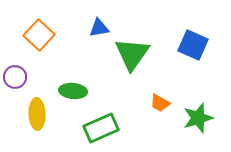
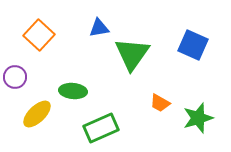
yellow ellipse: rotated 48 degrees clockwise
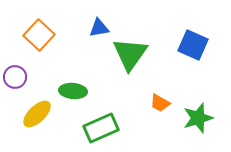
green triangle: moved 2 px left
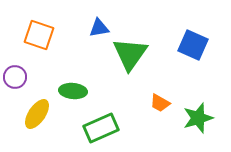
orange square: rotated 24 degrees counterclockwise
yellow ellipse: rotated 12 degrees counterclockwise
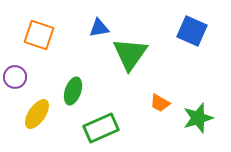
blue square: moved 1 px left, 14 px up
green ellipse: rotated 76 degrees counterclockwise
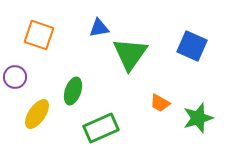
blue square: moved 15 px down
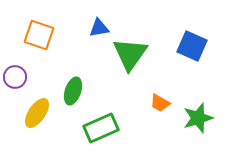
yellow ellipse: moved 1 px up
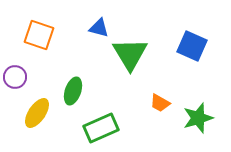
blue triangle: rotated 25 degrees clockwise
green triangle: rotated 6 degrees counterclockwise
